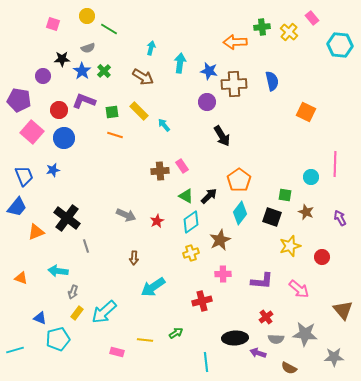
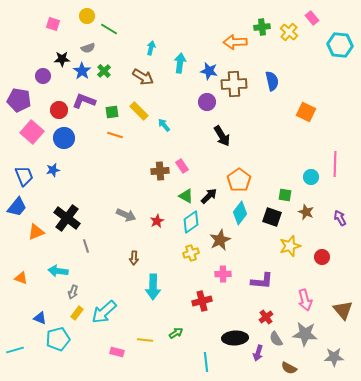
cyan arrow at (153, 287): rotated 55 degrees counterclockwise
pink arrow at (299, 289): moved 6 px right, 11 px down; rotated 35 degrees clockwise
gray semicircle at (276, 339): rotated 56 degrees clockwise
purple arrow at (258, 353): rotated 91 degrees counterclockwise
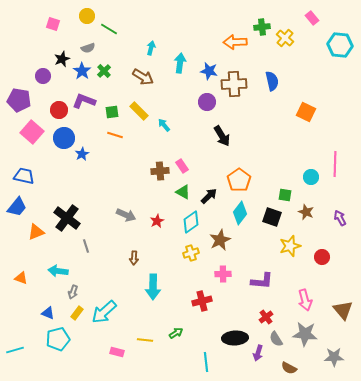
yellow cross at (289, 32): moved 4 px left, 6 px down
black star at (62, 59): rotated 21 degrees counterclockwise
blue star at (53, 170): moved 29 px right, 16 px up; rotated 16 degrees counterclockwise
blue trapezoid at (24, 176): rotated 55 degrees counterclockwise
green triangle at (186, 196): moved 3 px left, 4 px up
blue triangle at (40, 318): moved 8 px right, 5 px up
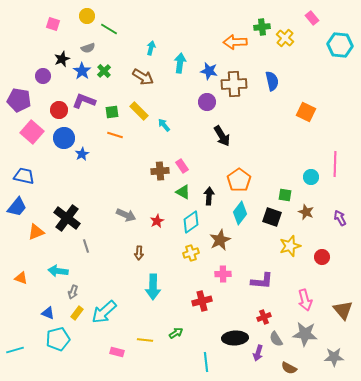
black arrow at (209, 196): rotated 42 degrees counterclockwise
brown arrow at (134, 258): moved 5 px right, 5 px up
red cross at (266, 317): moved 2 px left; rotated 16 degrees clockwise
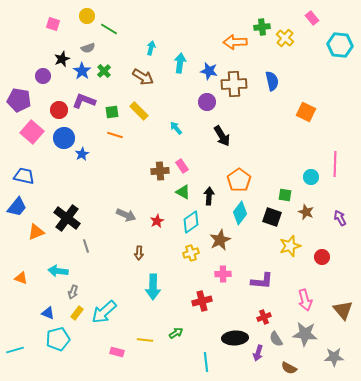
cyan arrow at (164, 125): moved 12 px right, 3 px down
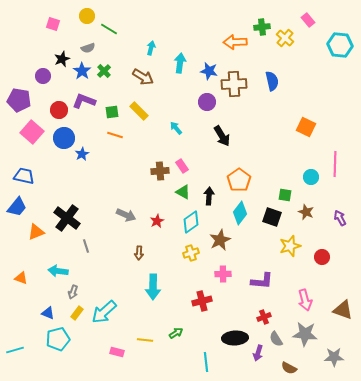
pink rectangle at (312, 18): moved 4 px left, 2 px down
orange square at (306, 112): moved 15 px down
brown triangle at (343, 310): rotated 30 degrees counterclockwise
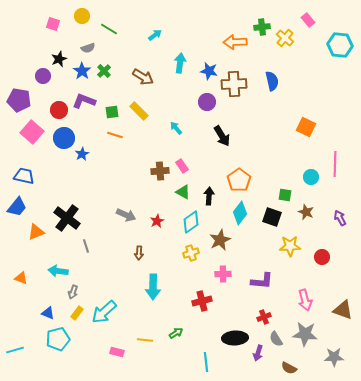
yellow circle at (87, 16): moved 5 px left
cyan arrow at (151, 48): moved 4 px right, 13 px up; rotated 40 degrees clockwise
black star at (62, 59): moved 3 px left
yellow star at (290, 246): rotated 15 degrees clockwise
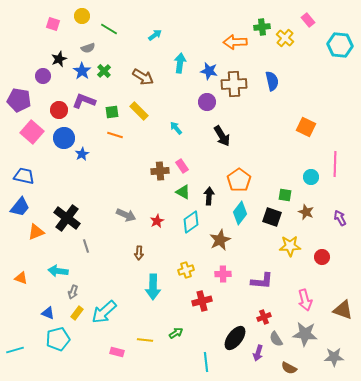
blue trapezoid at (17, 207): moved 3 px right
yellow cross at (191, 253): moved 5 px left, 17 px down
black ellipse at (235, 338): rotated 50 degrees counterclockwise
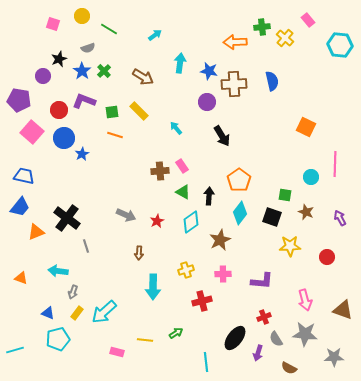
red circle at (322, 257): moved 5 px right
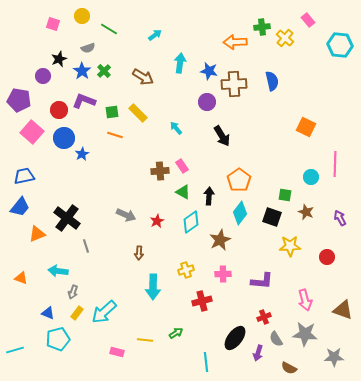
yellow rectangle at (139, 111): moved 1 px left, 2 px down
blue trapezoid at (24, 176): rotated 25 degrees counterclockwise
orange triangle at (36, 232): moved 1 px right, 2 px down
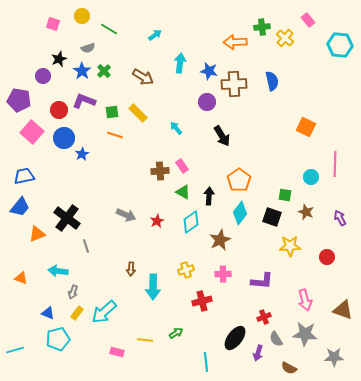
brown arrow at (139, 253): moved 8 px left, 16 px down
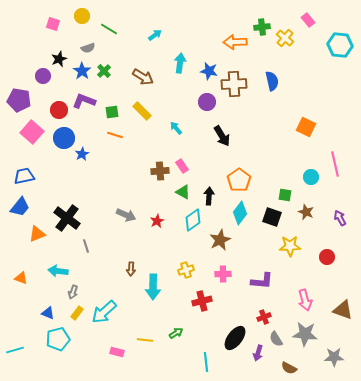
yellow rectangle at (138, 113): moved 4 px right, 2 px up
pink line at (335, 164): rotated 15 degrees counterclockwise
cyan diamond at (191, 222): moved 2 px right, 2 px up
